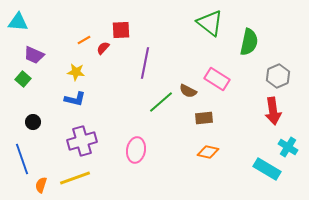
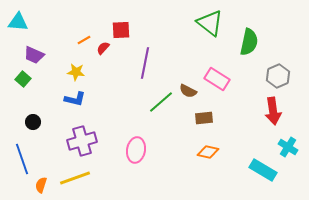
cyan rectangle: moved 4 px left, 1 px down
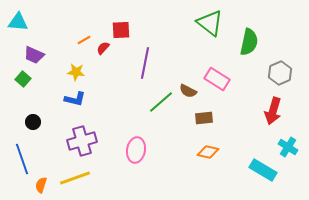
gray hexagon: moved 2 px right, 3 px up
red arrow: rotated 24 degrees clockwise
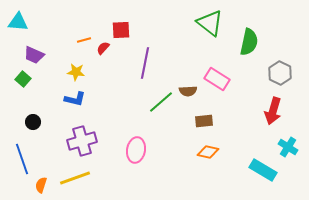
orange line: rotated 16 degrees clockwise
gray hexagon: rotated 10 degrees counterclockwise
brown semicircle: rotated 30 degrees counterclockwise
brown rectangle: moved 3 px down
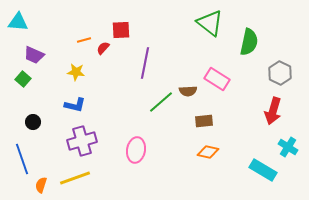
blue L-shape: moved 6 px down
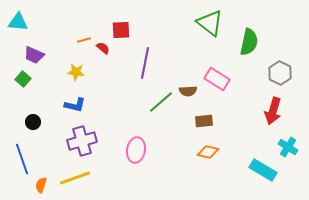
red semicircle: rotated 88 degrees clockwise
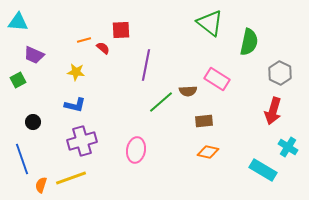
purple line: moved 1 px right, 2 px down
green square: moved 5 px left, 1 px down; rotated 21 degrees clockwise
yellow line: moved 4 px left
